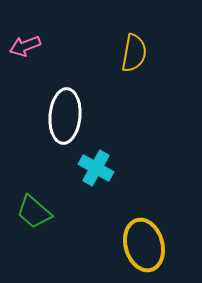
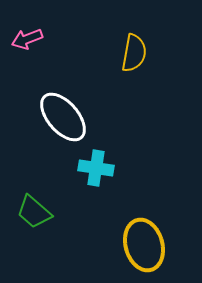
pink arrow: moved 2 px right, 7 px up
white ellipse: moved 2 px left, 1 px down; rotated 46 degrees counterclockwise
cyan cross: rotated 20 degrees counterclockwise
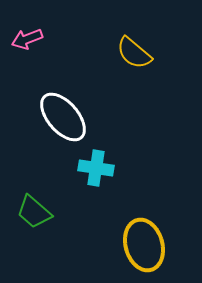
yellow semicircle: rotated 120 degrees clockwise
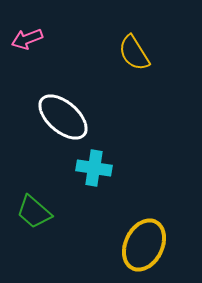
yellow semicircle: rotated 18 degrees clockwise
white ellipse: rotated 8 degrees counterclockwise
cyan cross: moved 2 px left
yellow ellipse: rotated 42 degrees clockwise
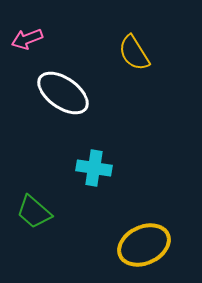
white ellipse: moved 24 px up; rotated 6 degrees counterclockwise
yellow ellipse: rotated 39 degrees clockwise
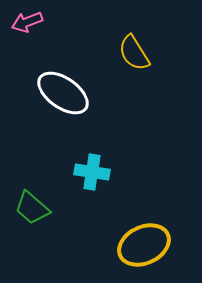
pink arrow: moved 17 px up
cyan cross: moved 2 px left, 4 px down
green trapezoid: moved 2 px left, 4 px up
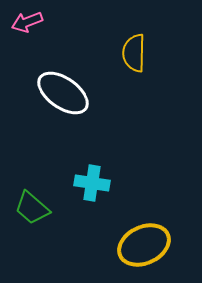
yellow semicircle: rotated 33 degrees clockwise
cyan cross: moved 11 px down
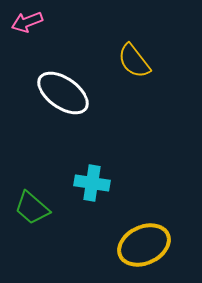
yellow semicircle: moved 8 px down; rotated 39 degrees counterclockwise
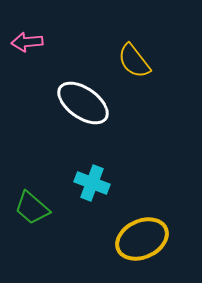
pink arrow: moved 20 px down; rotated 16 degrees clockwise
white ellipse: moved 20 px right, 10 px down
cyan cross: rotated 12 degrees clockwise
yellow ellipse: moved 2 px left, 6 px up
